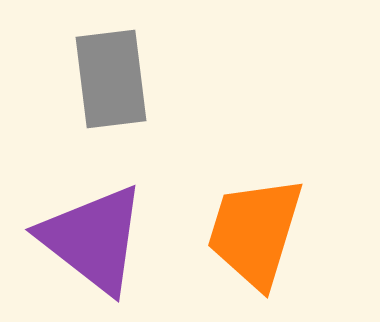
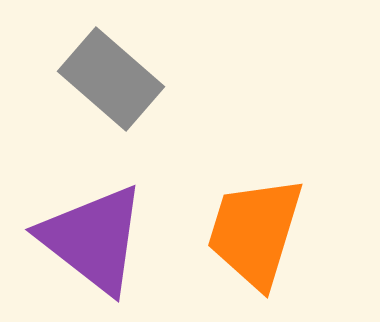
gray rectangle: rotated 42 degrees counterclockwise
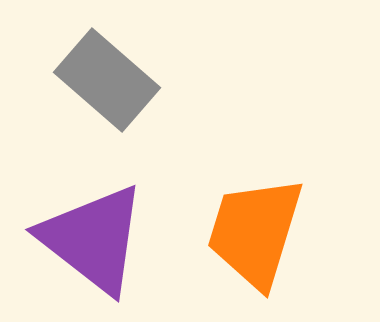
gray rectangle: moved 4 px left, 1 px down
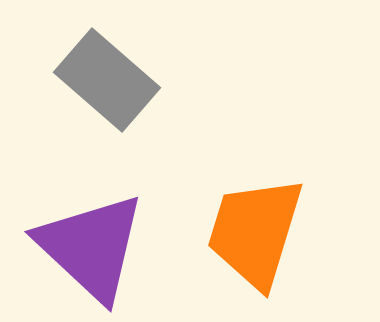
purple triangle: moved 2 px left, 8 px down; rotated 5 degrees clockwise
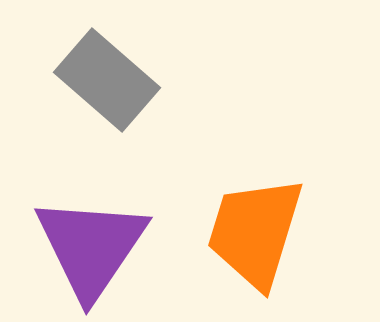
purple triangle: rotated 21 degrees clockwise
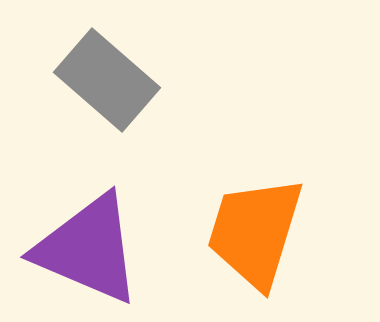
purple triangle: moved 3 px left, 2 px down; rotated 41 degrees counterclockwise
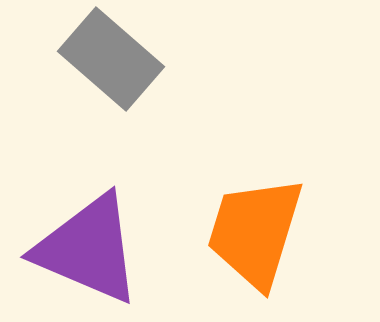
gray rectangle: moved 4 px right, 21 px up
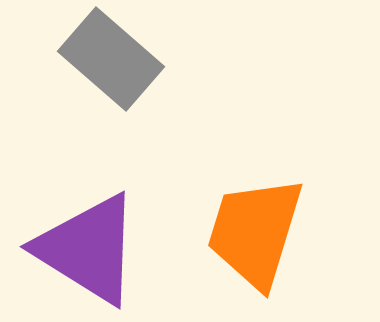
purple triangle: rotated 9 degrees clockwise
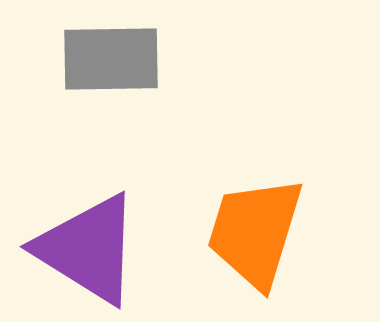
gray rectangle: rotated 42 degrees counterclockwise
